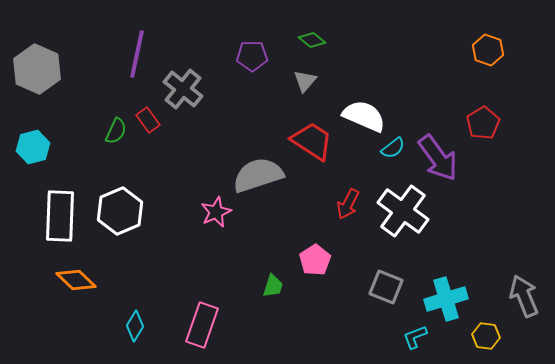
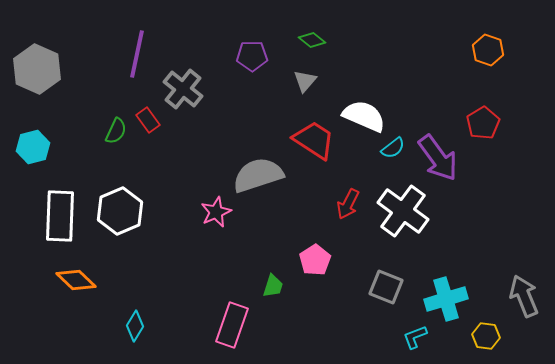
red trapezoid: moved 2 px right, 1 px up
pink rectangle: moved 30 px right
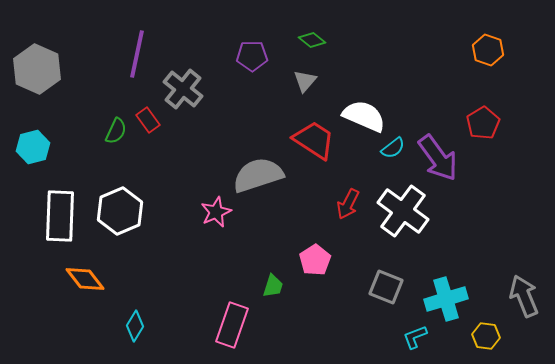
orange diamond: moved 9 px right, 1 px up; rotated 9 degrees clockwise
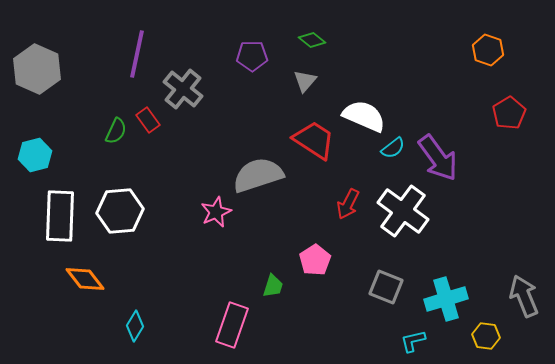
red pentagon: moved 26 px right, 10 px up
cyan hexagon: moved 2 px right, 8 px down
white hexagon: rotated 18 degrees clockwise
cyan L-shape: moved 2 px left, 4 px down; rotated 8 degrees clockwise
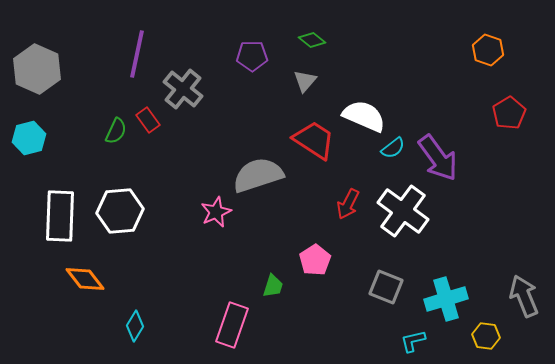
cyan hexagon: moved 6 px left, 17 px up
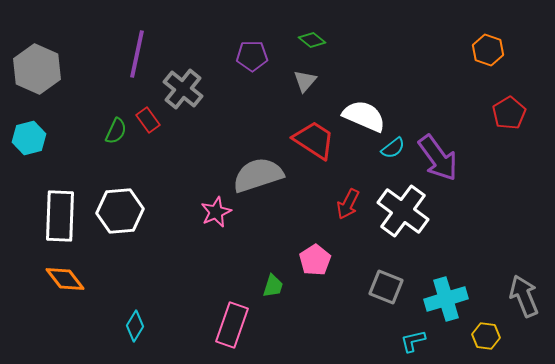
orange diamond: moved 20 px left
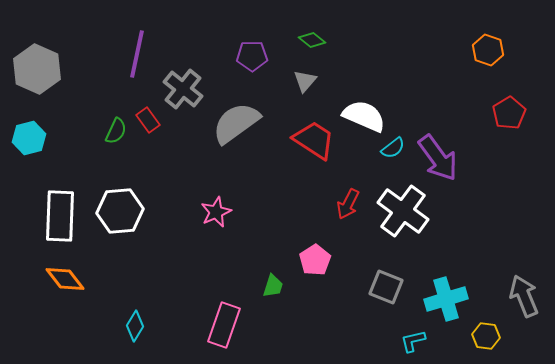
gray semicircle: moved 22 px left, 52 px up; rotated 18 degrees counterclockwise
pink rectangle: moved 8 px left
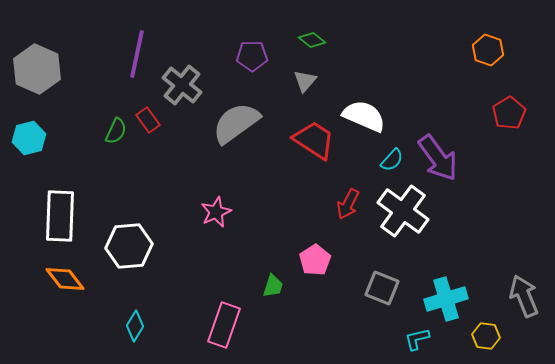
gray cross: moved 1 px left, 4 px up
cyan semicircle: moved 1 px left, 12 px down; rotated 10 degrees counterclockwise
white hexagon: moved 9 px right, 35 px down
gray square: moved 4 px left, 1 px down
cyan L-shape: moved 4 px right, 2 px up
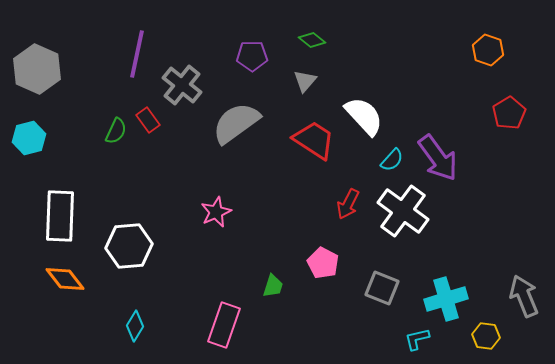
white semicircle: rotated 24 degrees clockwise
pink pentagon: moved 8 px right, 3 px down; rotated 12 degrees counterclockwise
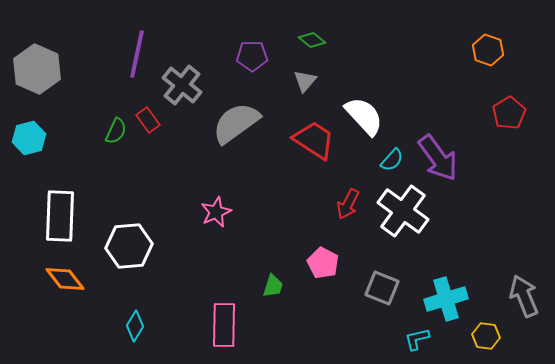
pink rectangle: rotated 18 degrees counterclockwise
